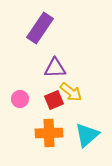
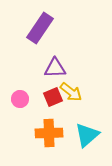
red square: moved 1 px left, 3 px up
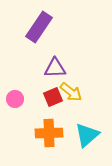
purple rectangle: moved 1 px left, 1 px up
pink circle: moved 5 px left
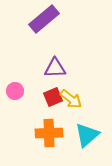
purple rectangle: moved 5 px right, 8 px up; rotated 16 degrees clockwise
yellow arrow: moved 7 px down
pink circle: moved 8 px up
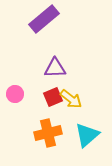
pink circle: moved 3 px down
orange cross: moved 1 px left; rotated 12 degrees counterclockwise
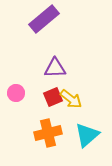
pink circle: moved 1 px right, 1 px up
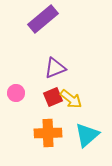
purple rectangle: moved 1 px left
purple triangle: rotated 20 degrees counterclockwise
orange cross: rotated 12 degrees clockwise
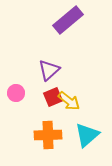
purple rectangle: moved 25 px right, 1 px down
purple triangle: moved 6 px left, 2 px down; rotated 20 degrees counterclockwise
yellow arrow: moved 2 px left, 2 px down
orange cross: moved 2 px down
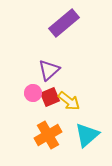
purple rectangle: moved 4 px left, 3 px down
pink circle: moved 17 px right
red square: moved 3 px left
orange cross: rotated 28 degrees counterclockwise
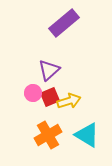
yellow arrow: rotated 55 degrees counterclockwise
cyan triangle: rotated 48 degrees counterclockwise
